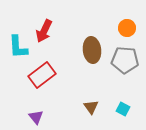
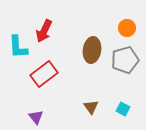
brown ellipse: rotated 15 degrees clockwise
gray pentagon: rotated 20 degrees counterclockwise
red rectangle: moved 2 px right, 1 px up
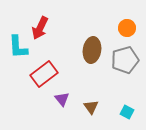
red arrow: moved 4 px left, 3 px up
cyan square: moved 4 px right, 3 px down
purple triangle: moved 26 px right, 18 px up
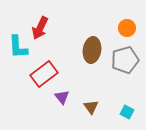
purple triangle: moved 2 px up
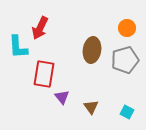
red rectangle: rotated 44 degrees counterclockwise
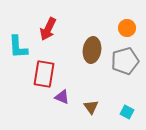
red arrow: moved 8 px right, 1 px down
gray pentagon: moved 1 px down
purple triangle: rotated 28 degrees counterclockwise
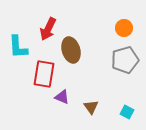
orange circle: moved 3 px left
brown ellipse: moved 21 px left; rotated 25 degrees counterclockwise
gray pentagon: moved 1 px up
